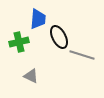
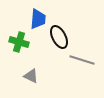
green cross: rotated 30 degrees clockwise
gray line: moved 5 px down
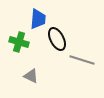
black ellipse: moved 2 px left, 2 px down
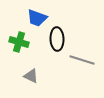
blue trapezoid: moved 1 px left, 1 px up; rotated 105 degrees clockwise
black ellipse: rotated 25 degrees clockwise
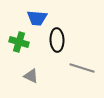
blue trapezoid: rotated 15 degrees counterclockwise
black ellipse: moved 1 px down
gray line: moved 8 px down
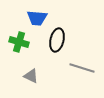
black ellipse: rotated 15 degrees clockwise
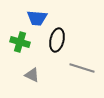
green cross: moved 1 px right
gray triangle: moved 1 px right, 1 px up
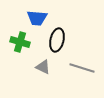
gray triangle: moved 11 px right, 8 px up
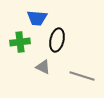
green cross: rotated 24 degrees counterclockwise
gray line: moved 8 px down
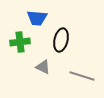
black ellipse: moved 4 px right
